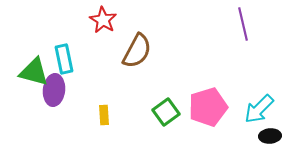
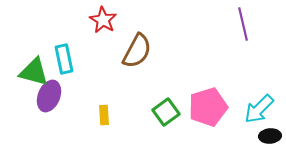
purple ellipse: moved 5 px left, 6 px down; rotated 16 degrees clockwise
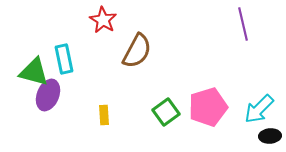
purple ellipse: moved 1 px left, 1 px up
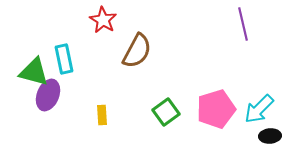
pink pentagon: moved 8 px right, 2 px down
yellow rectangle: moved 2 px left
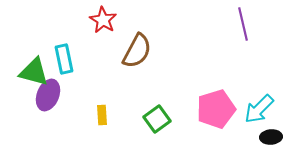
green square: moved 9 px left, 7 px down
black ellipse: moved 1 px right, 1 px down
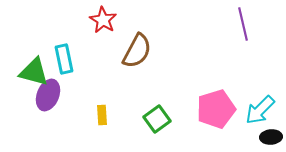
cyan arrow: moved 1 px right, 1 px down
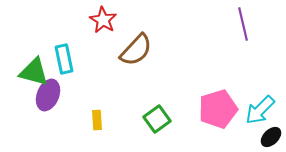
brown semicircle: moved 1 px left, 1 px up; rotated 15 degrees clockwise
pink pentagon: moved 2 px right
yellow rectangle: moved 5 px left, 5 px down
black ellipse: rotated 40 degrees counterclockwise
